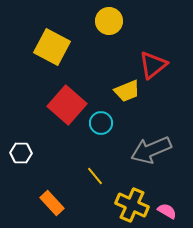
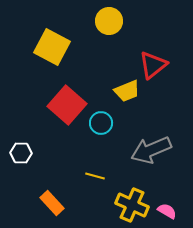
yellow line: rotated 36 degrees counterclockwise
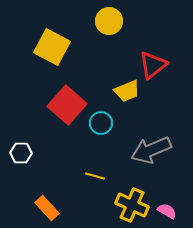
orange rectangle: moved 5 px left, 5 px down
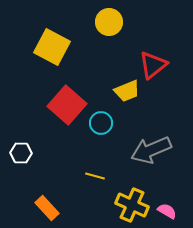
yellow circle: moved 1 px down
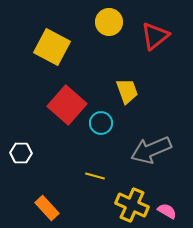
red triangle: moved 2 px right, 29 px up
yellow trapezoid: rotated 88 degrees counterclockwise
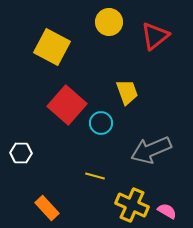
yellow trapezoid: moved 1 px down
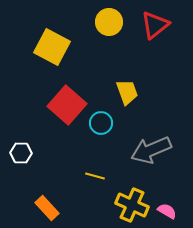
red triangle: moved 11 px up
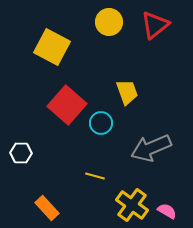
gray arrow: moved 2 px up
yellow cross: rotated 12 degrees clockwise
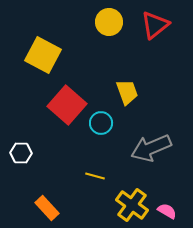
yellow square: moved 9 px left, 8 px down
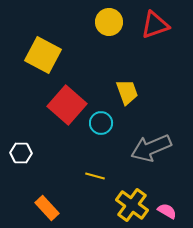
red triangle: rotated 20 degrees clockwise
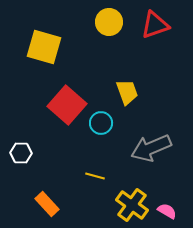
yellow square: moved 1 px right, 8 px up; rotated 12 degrees counterclockwise
orange rectangle: moved 4 px up
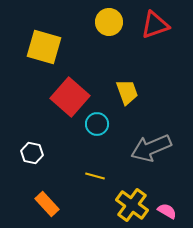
red square: moved 3 px right, 8 px up
cyan circle: moved 4 px left, 1 px down
white hexagon: moved 11 px right; rotated 10 degrees clockwise
